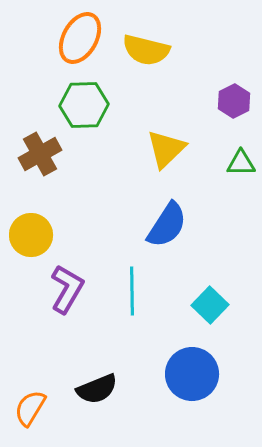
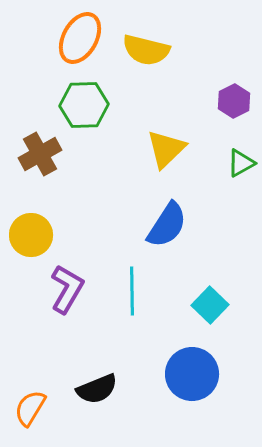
green triangle: rotated 28 degrees counterclockwise
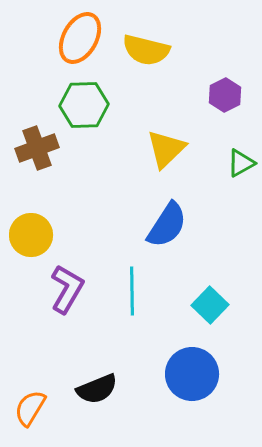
purple hexagon: moved 9 px left, 6 px up
brown cross: moved 3 px left, 6 px up; rotated 9 degrees clockwise
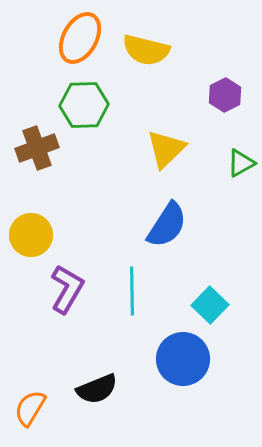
blue circle: moved 9 px left, 15 px up
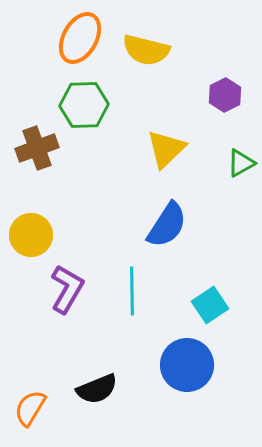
cyan square: rotated 12 degrees clockwise
blue circle: moved 4 px right, 6 px down
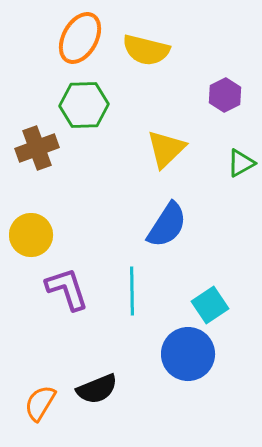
purple L-shape: rotated 48 degrees counterclockwise
blue circle: moved 1 px right, 11 px up
orange semicircle: moved 10 px right, 5 px up
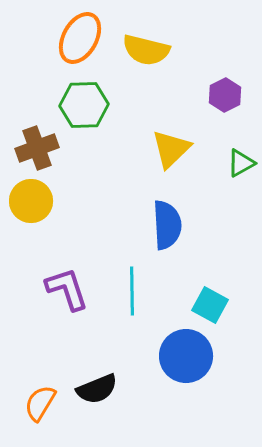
yellow triangle: moved 5 px right
blue semicircle: rotated 36 degrees counterclockwise
yellow circle: moved 34 px up
cyan square: rotated 27 degrees counterclockwise
blue circle: moved 2 px left, 2 px down
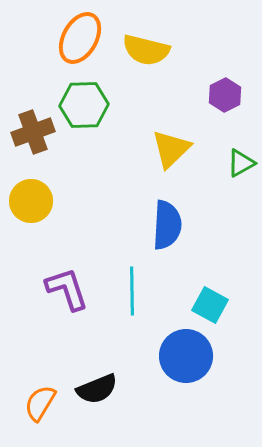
brown cross: moved 4 px left, 16 px up
blue semicircle: rotated 6 degrees clockwise
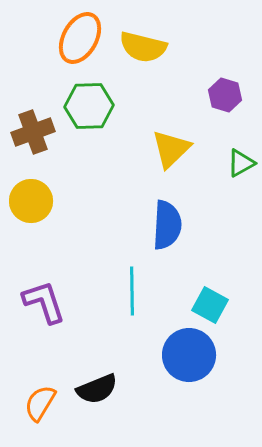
yellow semicircle: moved 3 px left, 3 px up
purple hexagon: rotated 16 degrees counterclockwise
green hexagon: moved 5 px right, 1 px down
purple L-shape: moved 23 px left, 13 px down
blue circle: moved 3 px right, 1 px up
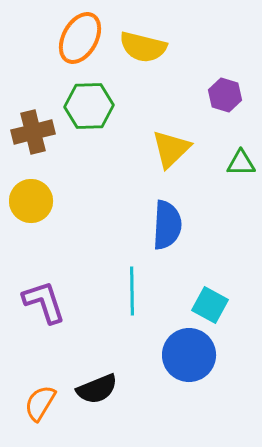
brown cross: rotated 6 degrees clockwise
green triangle: rotated 28 degrees clockwise
